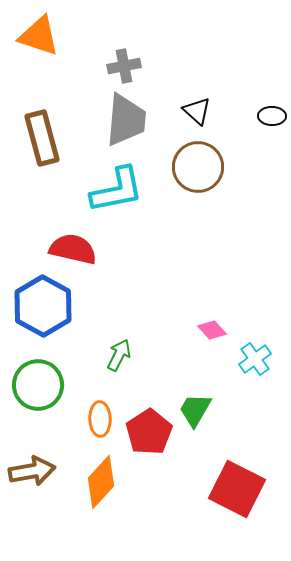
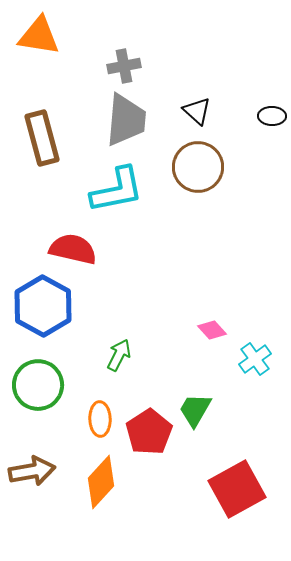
orange triangle: rotated 9 degrees counterclockwise
red square: rotated 34 degrees clockwise
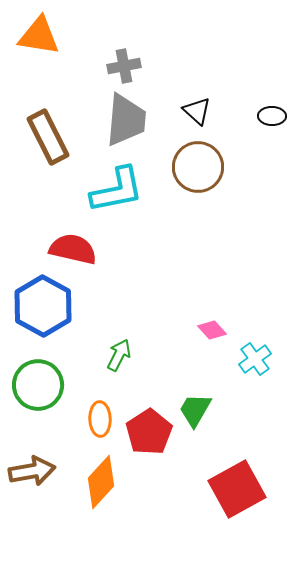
brown rectangle: moved 6 px right, 1 px up; rotated 12 degrees counterclockwise
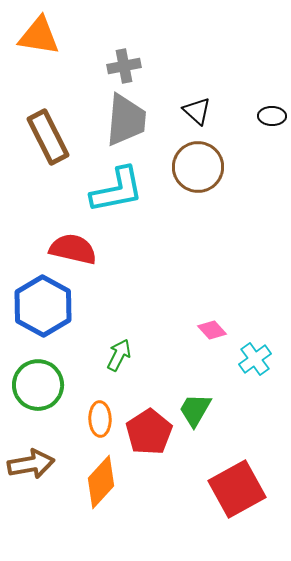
brown arrow: moved 1 px left, 7 px up
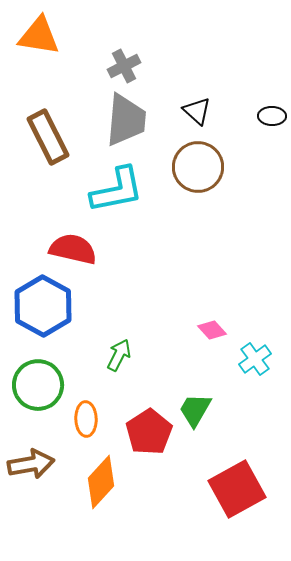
gray cross: rotated 16 degrees counterclockwise
orange ellipse: moved 14 px left
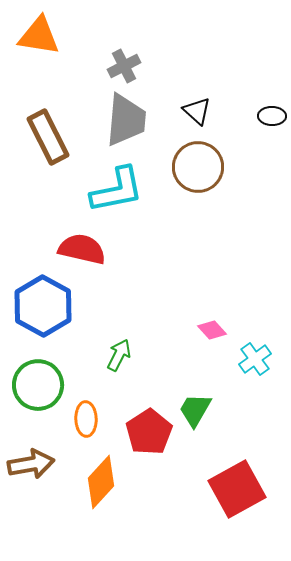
red semicircle: moved 9 px right
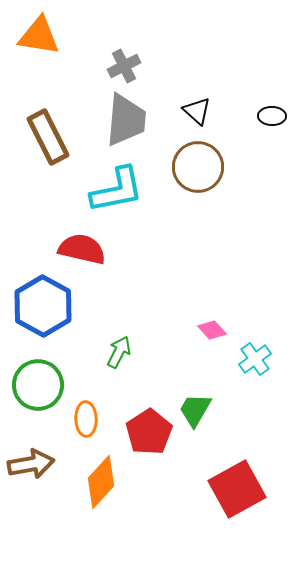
green arrow: moved 3 px up
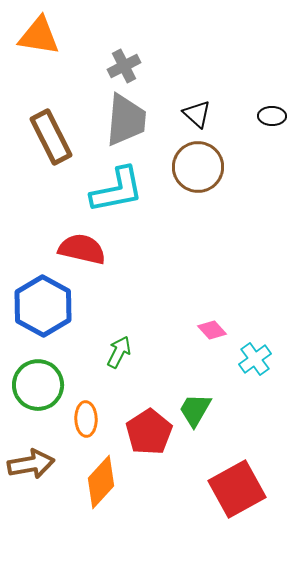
black triangle: moved 3 px down
brown rectangle: moved 3 px right
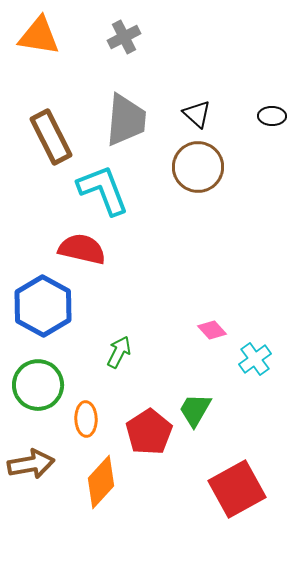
gray cross: moved 29 px up
cyan L-shape: moved 14 px left; rotated 100 degrees counterclockwise
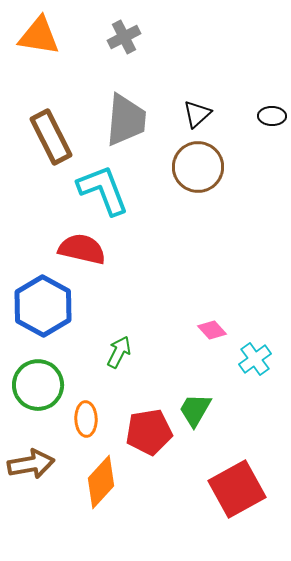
black triangle: rotated 36 degrees clockwise
red pentagon: rotated 24 degrees clockwise
